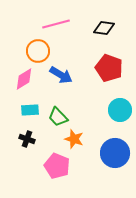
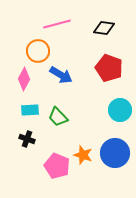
pink line: moved 1 px right
pink diamond: rotated 30 degrees counterclockwise
orange star: moved 9 px right, 16 px down
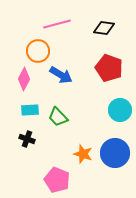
orange star: moved 1 px up
pink pentagon: moved 14 px down
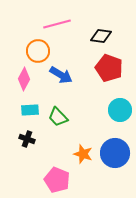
black diamond: moved 3 px left, 8 px down
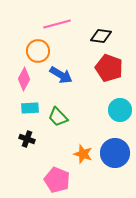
cyan rectangle: moved 2 px up
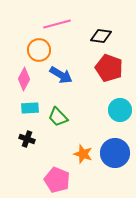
orange circle: moved 1 px right, 1 px up
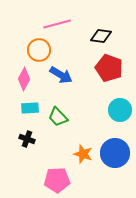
pink pentagon: rotated 25 degrees counterclockwise
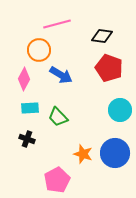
black diamond: moved 1 px right
pink pentagon: rotated 25 degrees counterclockwise
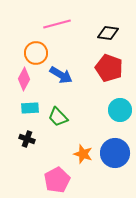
black diamond: moved 6 px right, 3 px up
orange circle: moved 3 px left, 3 px down
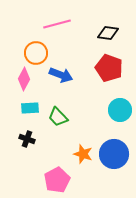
blue arrow: rotated 10 degrees counterclockwise
blue circle: moved 1 px left, 1 px down
